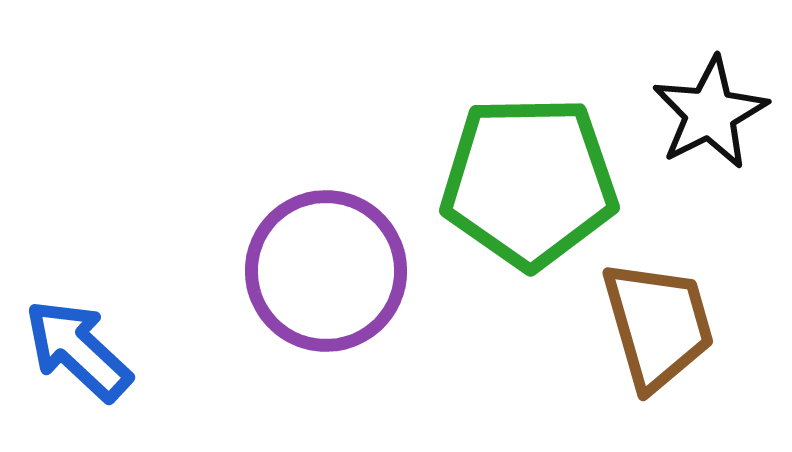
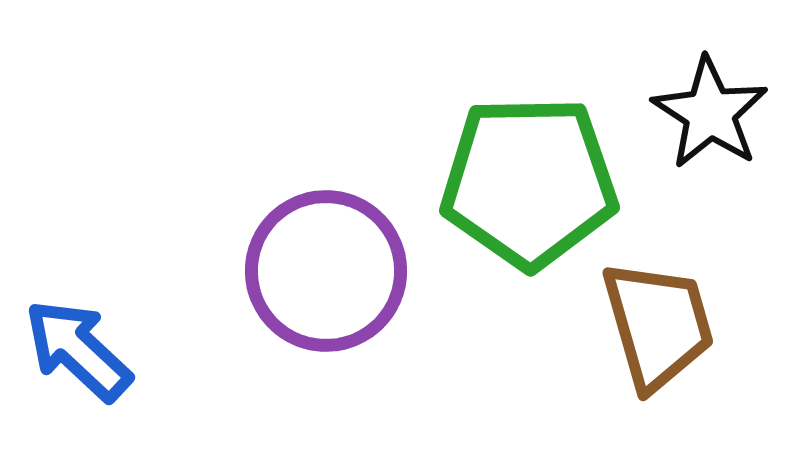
black star: rotated 12 degrees counterclockwise
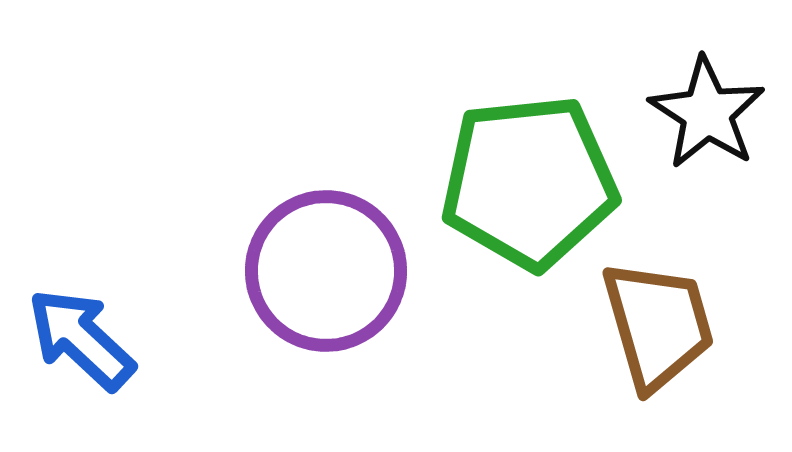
black star: moved 3 px left
green pentagon: rotated 5 degrees counterclockwise
blue arrow: moved 3 px right, 11 px up
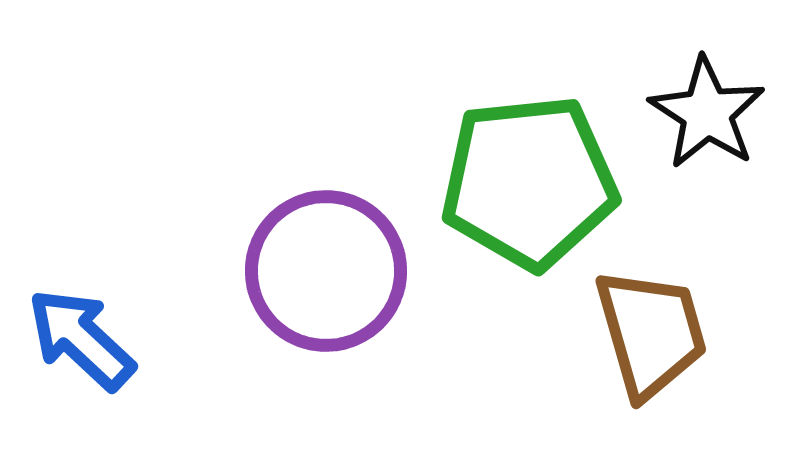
brown trapezoid: moved 7 px left, 8 px down
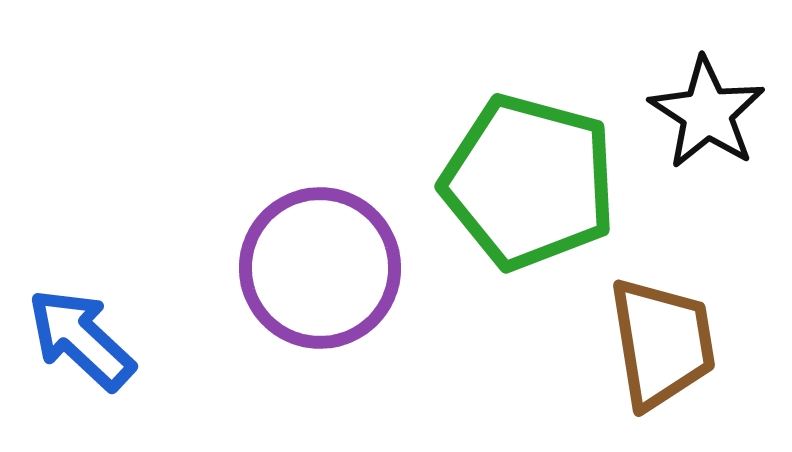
green pentagon: rotated 21 degrees clockwise
purple circle: moved 6 px left, 3 px up
brown trapezoid: moved 11 px right, 10 px down; rotated 7 degrees clockwise
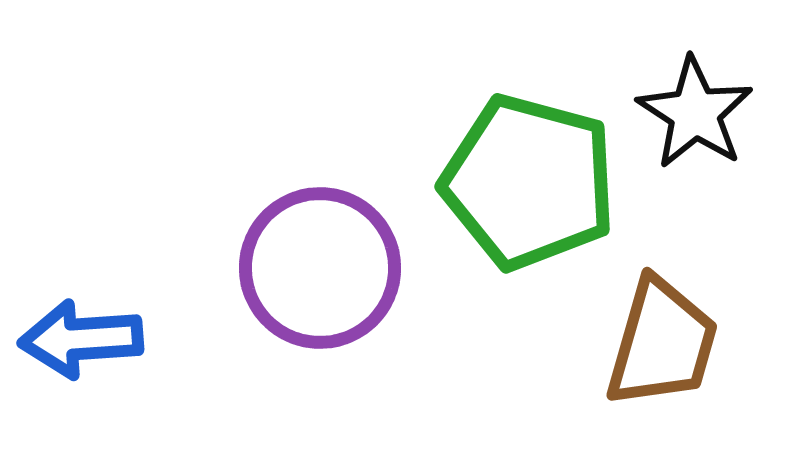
black star: moved 12 px left
blue arrow: rotated 47 degrees counterclockwise
brown trapezoid: rotated 25 degrees clockwise
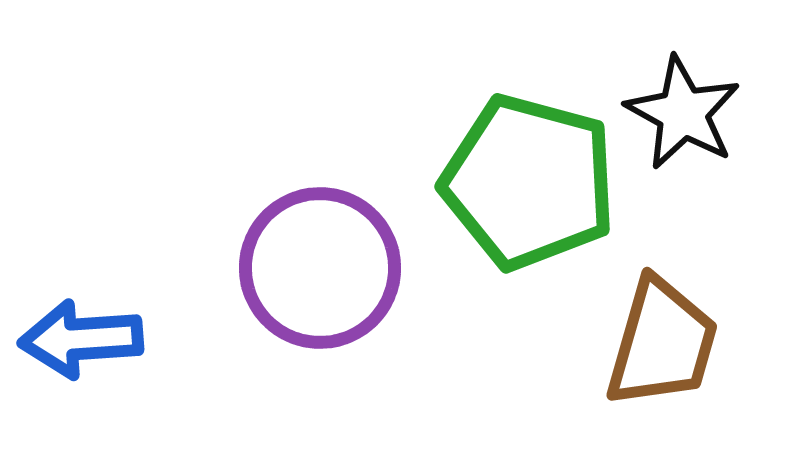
black star: moved 12 px left; rotated 4 degrees counterclockwise
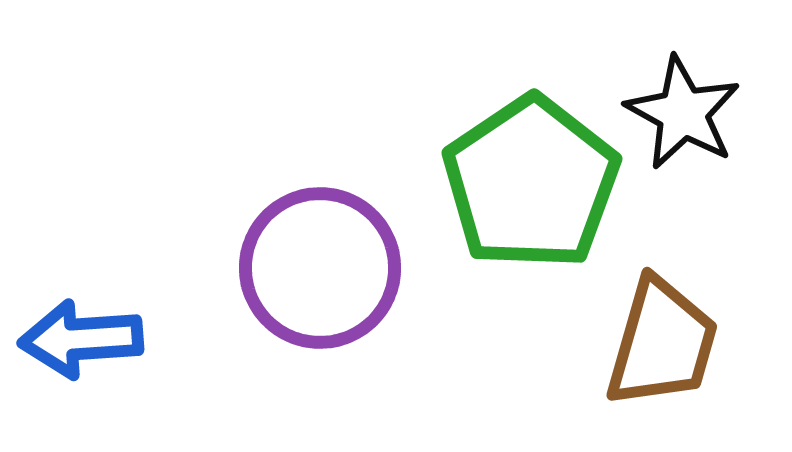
green pentagon: moved 2 px right, 1 px down; rotated 23 degrees clockwise
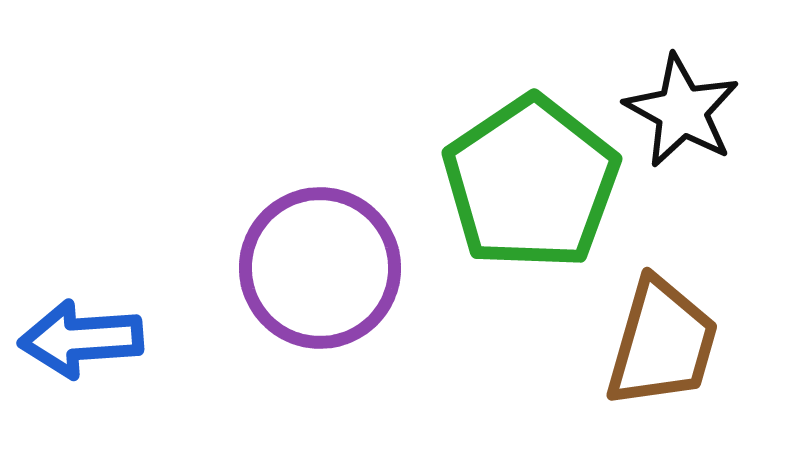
black star: moved 1 px left, 2 px up
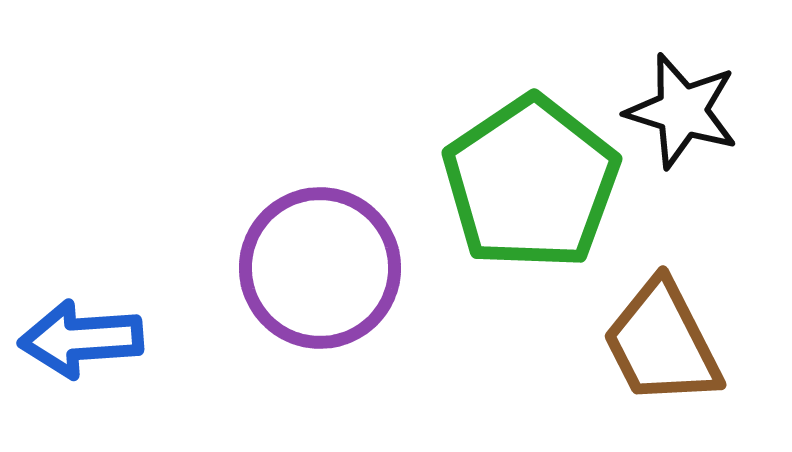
black star: rotated 12 degrees counterclockwise
brown trapezoid: rotated 137 degrees clockwise
